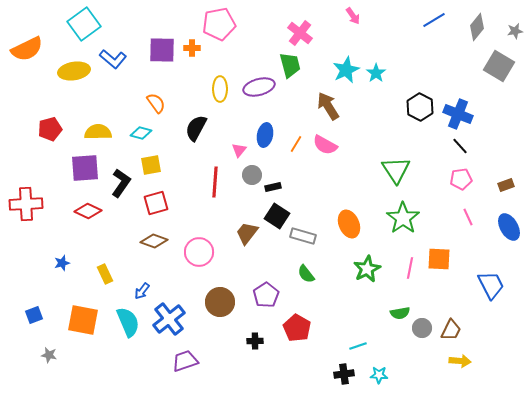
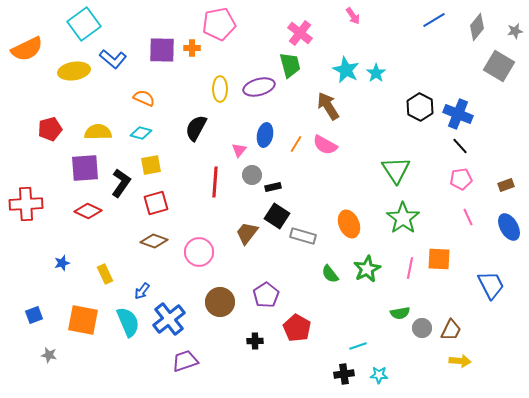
cyan star at (346, 70): rotated 20 degrees counterclockwise
orange semicircle at (156, 103): moved 12 px left, 5 px up; rotated 30 degrees counterclockwise
green semicircle at (306, 274): moved 24 px right
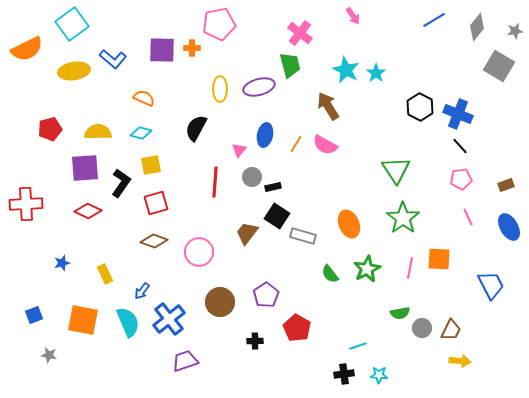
cyan square at (84, 24): moved 12 px left
gray circle at (252, 175): moved 2 px down
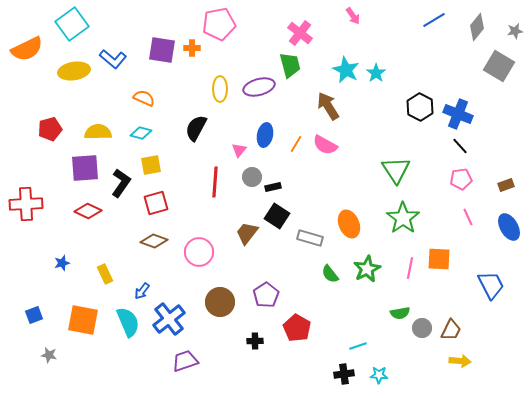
purple square at (162, 50): rotated 8 degrees clockwise
gray rectangle at (303, 236): moved 7 px right, 2 px down
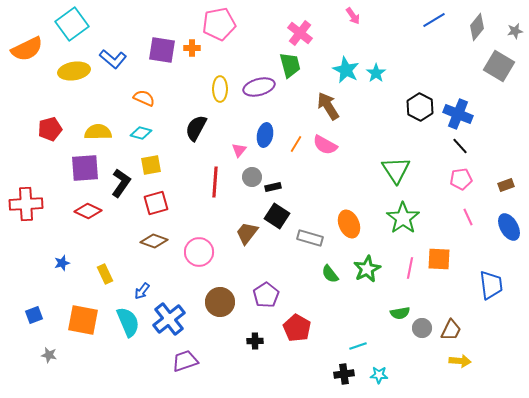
blue trapezoid at (491, 285): rotated 20 degrees clockwise
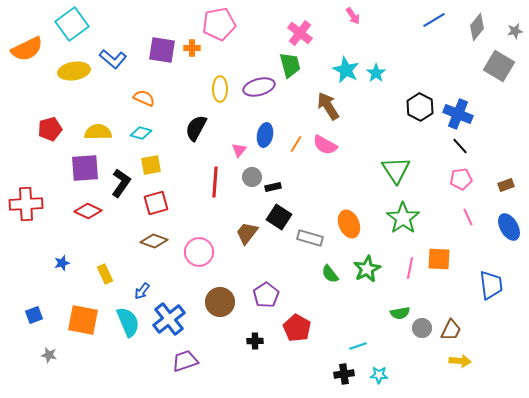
black square at (277, 216): moved 2 px right, 1 px down
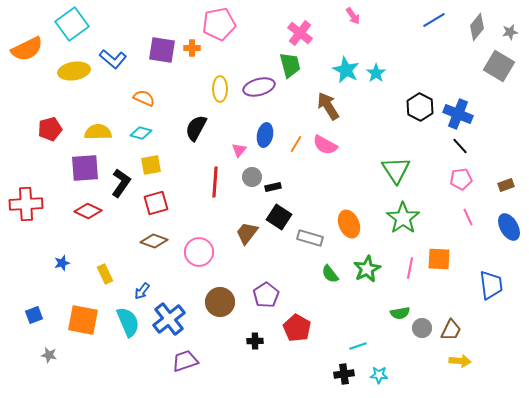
gray star at (515, 31): moved 5 px left, 1 px down
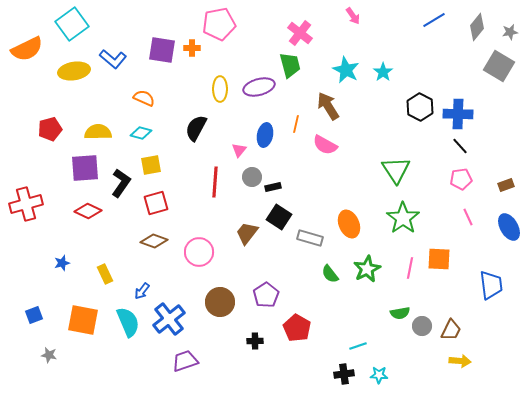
cyan star at (376, 73): moved 7 px right, 1 px up
blue cross at (458, 114): rotated 20 degrees counterclockwise
orange line at (296, 144): moved 20 px up; rotated 18 degrees counterclockwise
red cross at (26, 204): rotated 12 degrees counterclockwise
gray circle at (422, 328): moved 2 px up
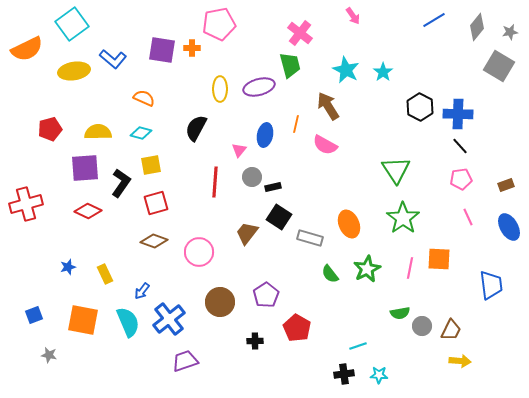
blue star at (62, 263): moved 6 px right, 4 px down
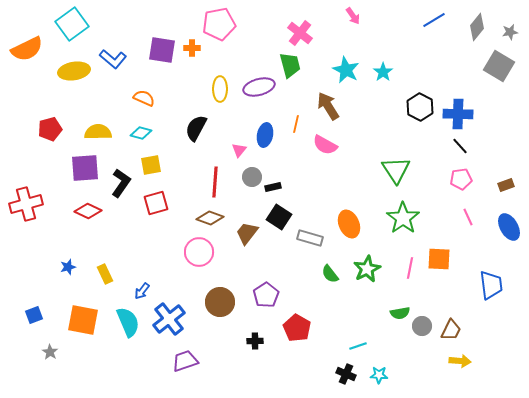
brown diamond at (154, 241): moved 56 px right, 23 px up
gray star at (49, 355): moved 1 px right, 3 px up; rotated 21 degrees clockwise
black cross at (344, 374): moved 2 px right; rotated 30 degrees clockwise
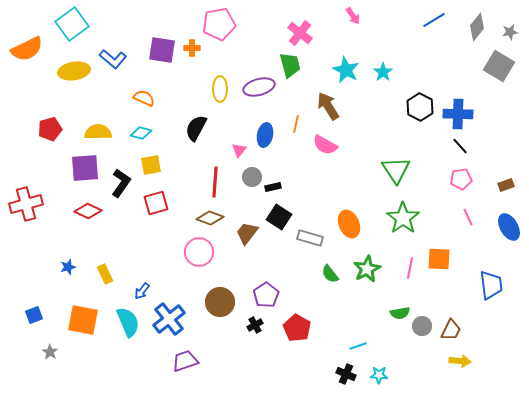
black cross at (255, 341): moved 16 px up; rotated 28 degrees counterclockwise
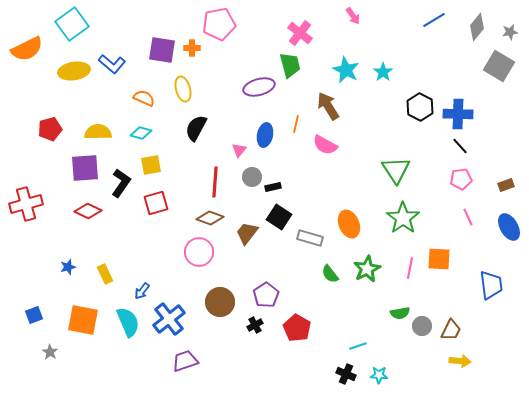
blue L-shape at (113, 59): moved 1 px left, 5 px down
yellow ellipse at (220, 89): moved 37 px left; rotated 15 degrees counterclockwise
